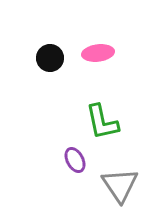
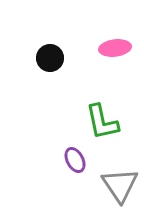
pink ellipse: moved 17 px right, 5 px up
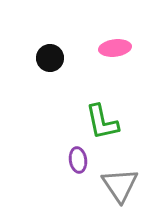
purple ellipse: moved 3 px right; rotated 20 degrees clockwise
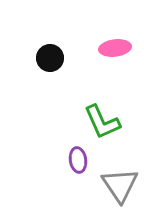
green L-shape: rotated 12 degrees counterclockwise
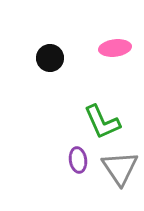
gray triangle: moved 17 px up
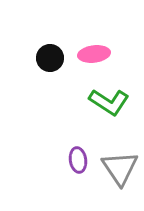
pink ellipse: moved 21 px left, 6 px down
green L-shape: moved 7 px right, 20 px up; rotated 33 degrees counterclockwise
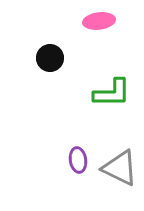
pink ellipse: moved 5 px right, 33 px up
green L-shape: moved 3 px right, 9 px up; rotated 33 degrees counterclockwise
gray triangle: rotated 30 degrees counterclockwise
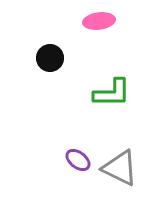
purple ellipse: rotated 45 degrees counterclockwise
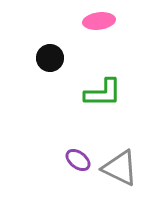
green L-shape: moved 9 px left
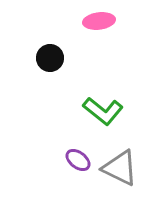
green L-shape: moved 18 px down; rotated 39 degrees clockwise
